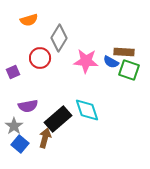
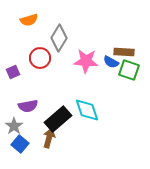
brown arrow: moved 4 px right
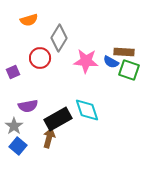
black rectangle: rotated 12 degrees clockwise
blue square: moved 2 px left, 2 px down
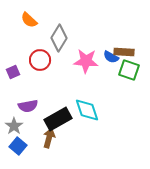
orange semicircle: rotated 60 degrees clockwise
red circle: moved 2 px down
blue semicircle: moved 5 px up
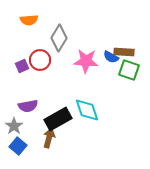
orange semicircle: rotated 48 degrees counterclockwise
purple square: moved 9 px right, 6 px up
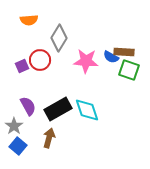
purple semicircle: rotated 108 degrees counterclockwise
black rectangle: moved 10 px up
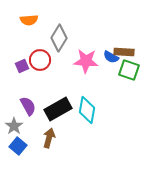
cyan diamond: rotated 28 degrees clockwise
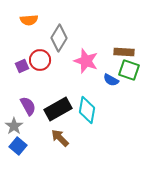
blue semicircle: moved 23 px down
pink star: rotated 15 degrees clockwise
brown arrow: moved 11 px right; rotated 60 degrees counterclockwise
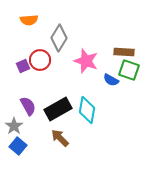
purple square: moved 1 px right
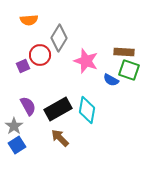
red circle: moved 5 px up
blue square: moved 1 px left, 1 px up; rotated 18 degrees clockwise
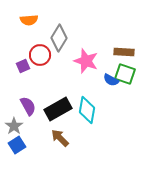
green square: moved 4 px left, 4 px down
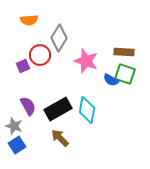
gray star: rotated 18 degrees counterclockwise
